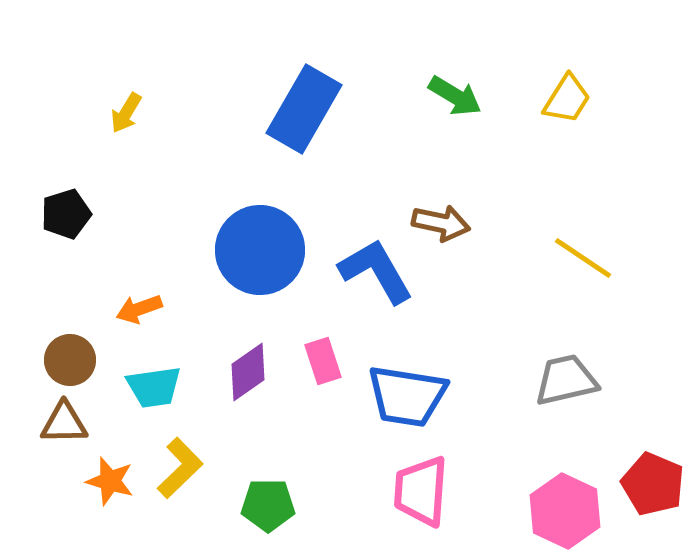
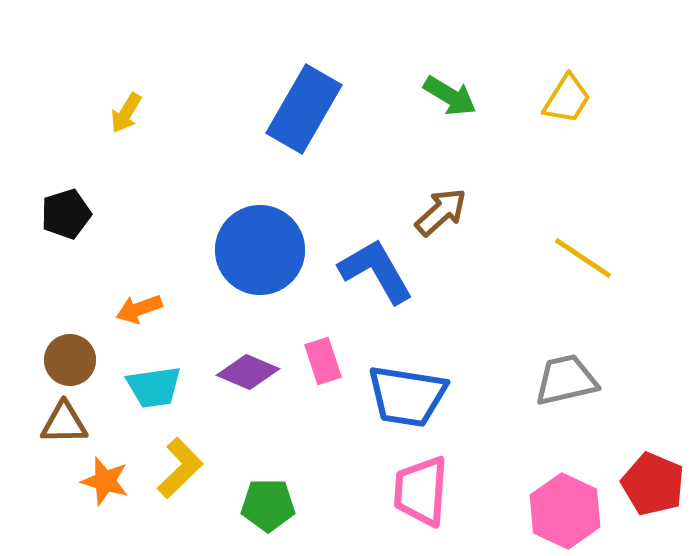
green arrow: moved 5 px left
brown arrow: moved 11 px up; rotated 54 degrees counterclockwise
purple diamond: rotated 58 degrees clockwise
orange star: moved 5 px left
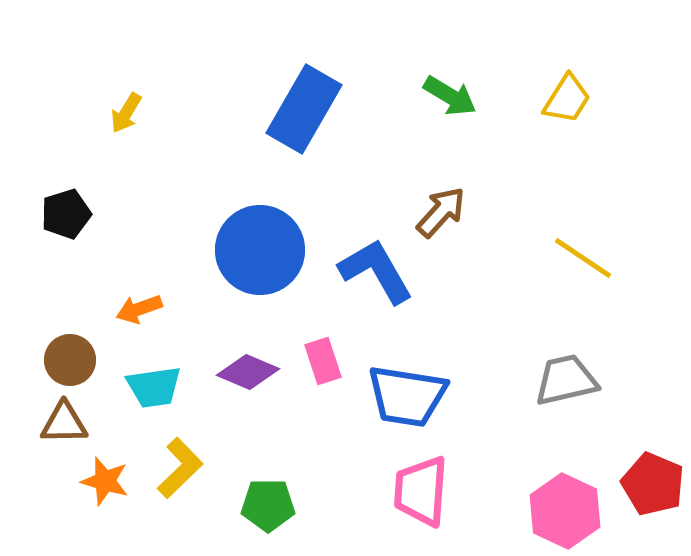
brown arrow: rotated 6 degrees counterclockwise
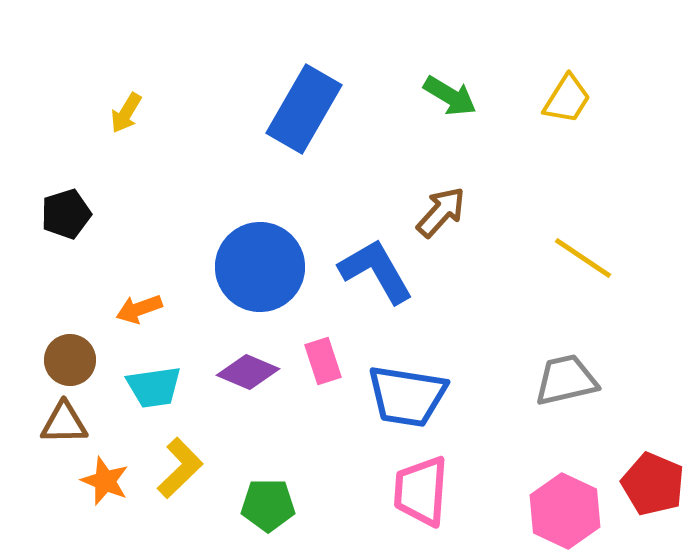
blue circle: moved 17 px down
orange star: rotated 6 degrees clockwise
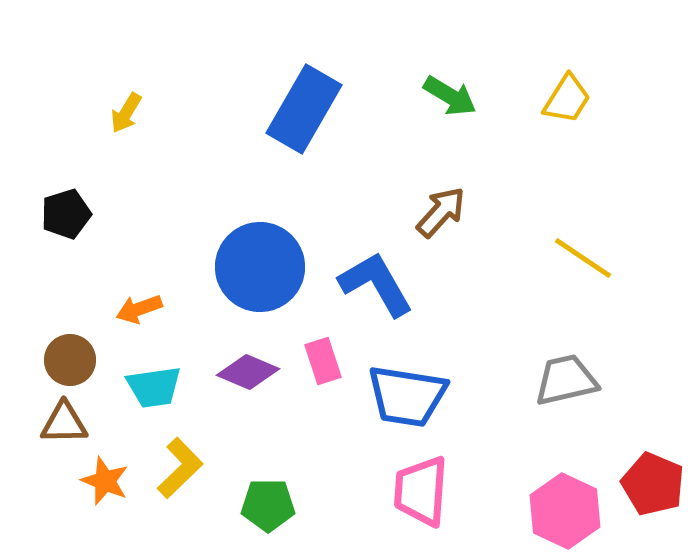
blue L-shape: moved 13 px down
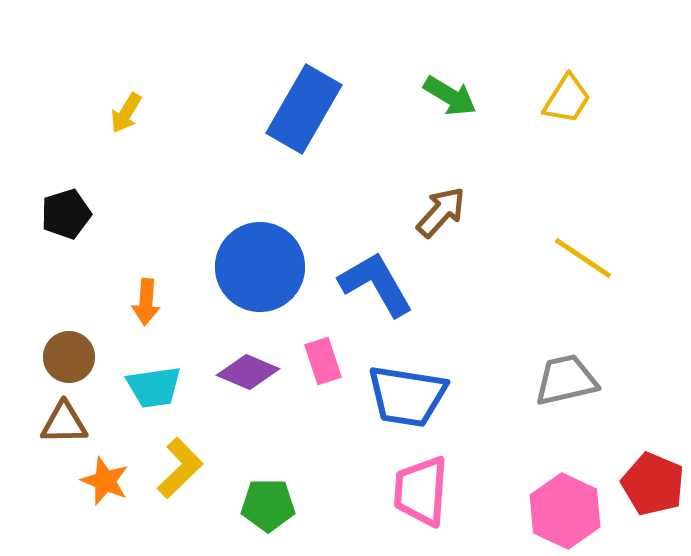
orange arrow: moved 7 px right, 7 px up; rotated 66 degrees counterclockwise
brown circle: moved 1 px left, 3 px up
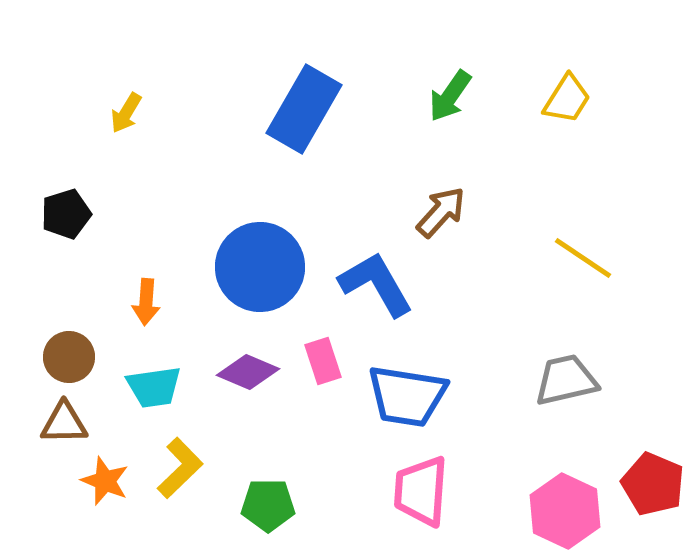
green arrow: rotated 94 degrees clockwise
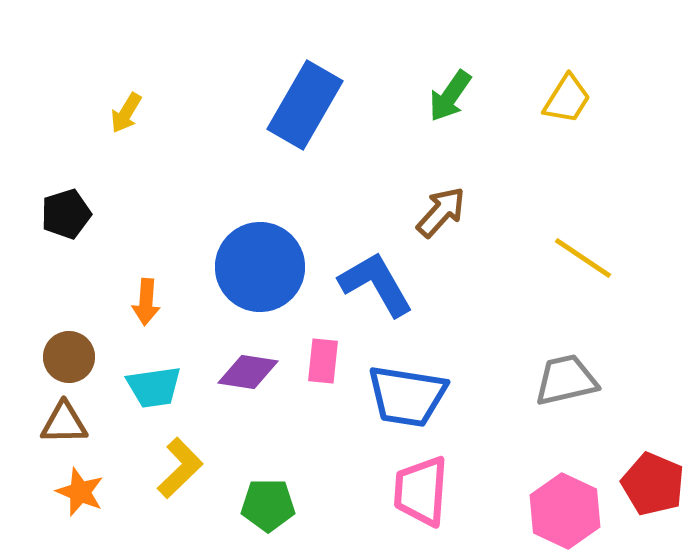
blue rectangle: moved 1 px right, 4 px up
pink rectangle: rotated 24 degrees clockwise
purple diamond: rotated 14 degrees counterclockwise
orange star: moved 25 px left, 11 px down
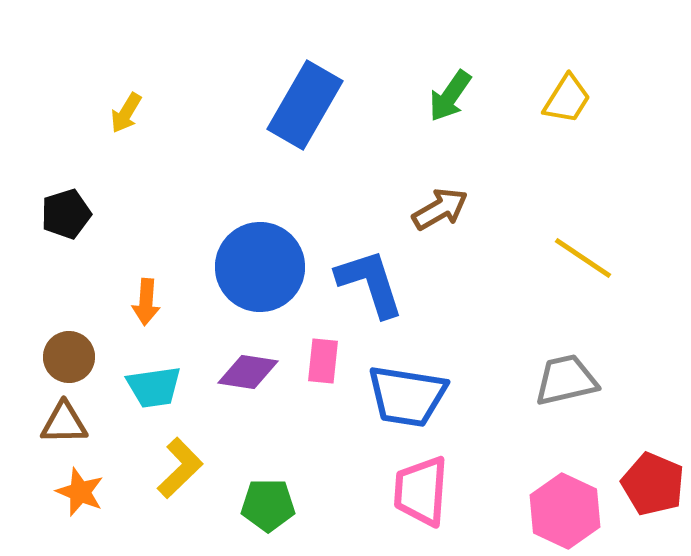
brown arrow: moved 1 px left, 3 px up; rotated 18 degrees clockwise
blue L-shape: moved 6 px left, 1 px up; rotated 12 degrees clockwise
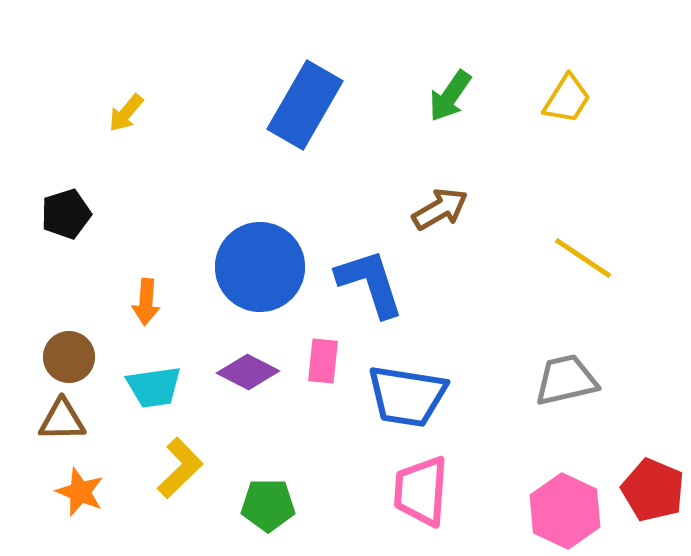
yellow arrow: rotated 9 degrees clockwise
purple diamond: rotated 18 degrees clockwise
brown triangle: moved 2 px left, 3 px up
red pentagon: moved 6 px down
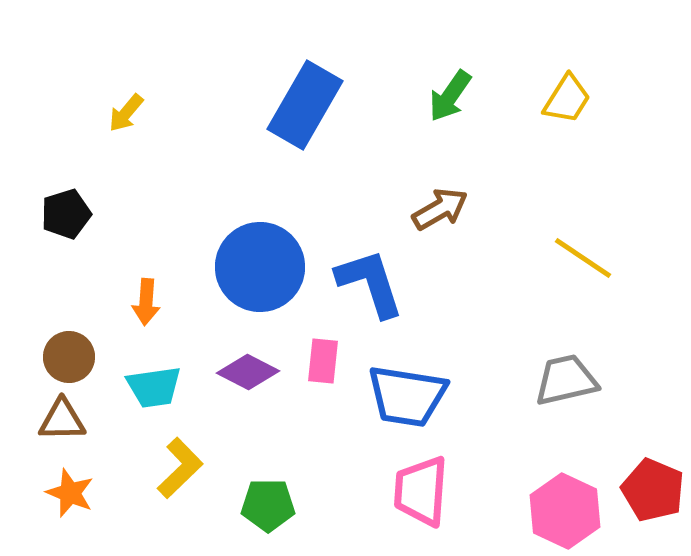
orange star: moved 10 px left, 1 px down
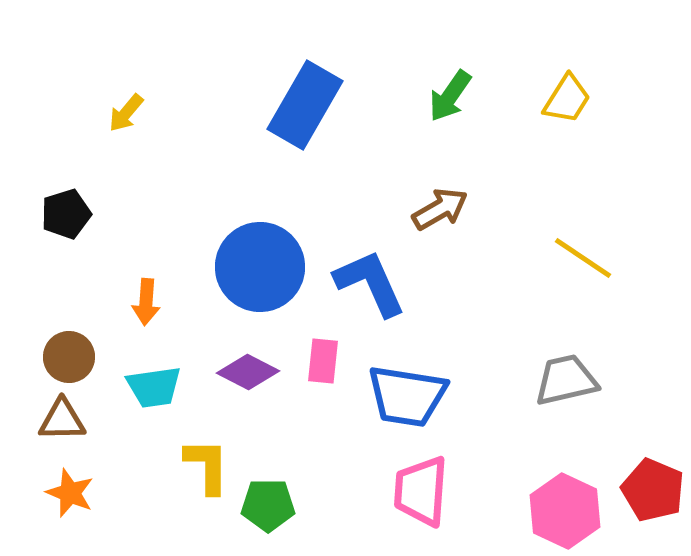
blue L-shape: rotated 6 degrees counterclockwise
yellow L-shape: moved 27 px right, 2 px up; rotated 46 degrees counterclockwise
